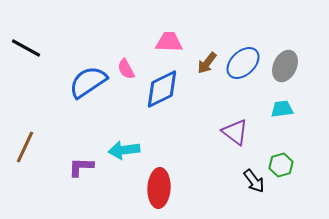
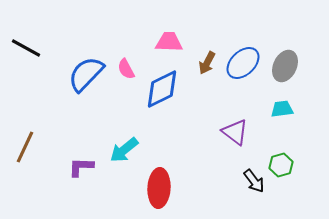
brown arrow: rotated 10 degrees counterclockwise
blue semicircle: moved 2 px left, 8 px up; rotated 12 degrees counterclockwise
cyan arrow: rotated 32 degrees counterclockwise
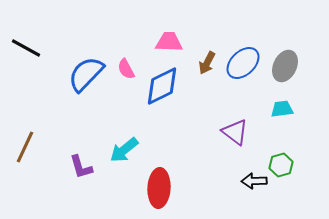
blue diamond: moved 3 px up
purple L-shape: rotated 108 degrees counterclockwise
black arrow: rotated 125 degrees clockwise
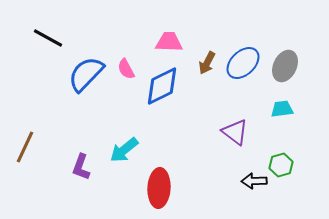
black line: moved 22 px right, 10 px up
purple L-shape: rotated 36 degrees clockwise
